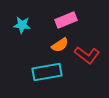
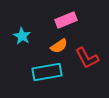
cyan star: moved 11 px down; rotated 24 degrees clockwise
orange semicircle: moved 1 px left, 1 px down
red L-shape: moved 3 px down; rotated 25 degrees clockwise
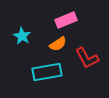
orange semicircle: moved 1 px left, 2 px up
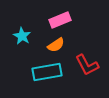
pink rectangle: moved 6 px left
orange semicircle: moved 2 px left, 1 px down
red L-shape: moved 7 px down
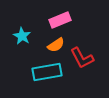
red L-shape: moved 5 px left, 7 px up
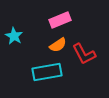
cyan star: moved 8 px left
orange semicircle: moved 2 px right
red L-shape: moved 2 px right, 4 px up
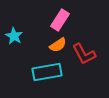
pink rectangle: rotated 35 degrees counterclockwise
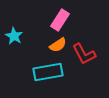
cyan rectangle: moved 1 px right
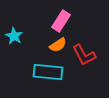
pink rectangle: moved 1 px right, 1 px down
red L-shape: moved 1 px down
cyan rectangle: rotated 16 degrees clockwise
